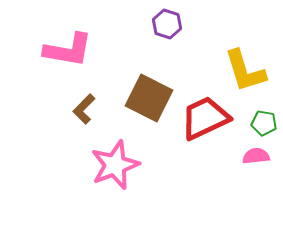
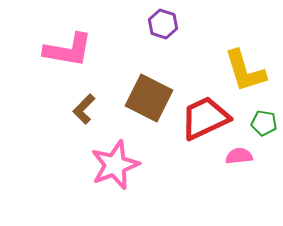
purple hexagon: moved 4 px left
pink semicircle: moved 17 px left
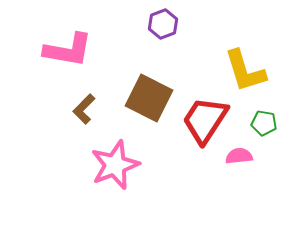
purple hexagon: rotated 20 degrees clockwise
red trapezoid: moved 2 px down; rotated 32 degrees counterclockwise
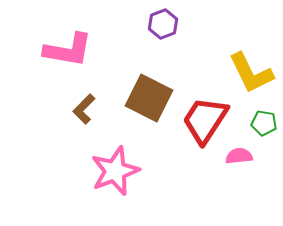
yellow L-shape: moved 6 px right, 2 px down; rotated 9 degrees counterclockwise
pink star: moved 6 px down
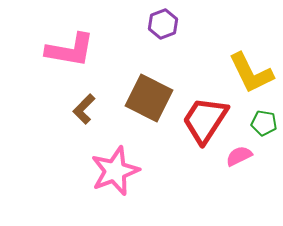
pink L-shape: moved 2 px right
pink semicircle: rotated 20 degrees counterclockwise
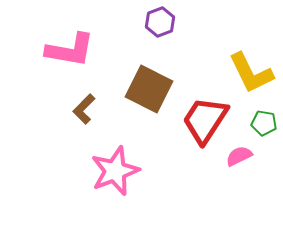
purple hexagon: moved 3 px left, 2 px up
brown square: moved 9 px up
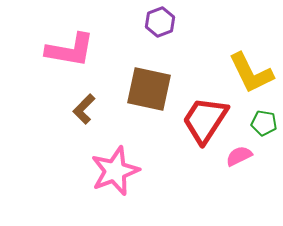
brown square: rotated 15 degrees counterclockwise
